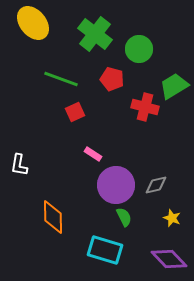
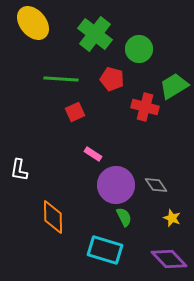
green line: rotated 16 degrees counterclockwise
white L-shape: moved 5 px down
gray diamond: rotated 70 degrees clockwise
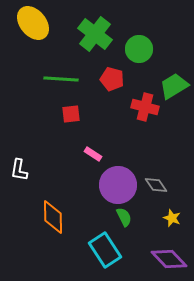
red square: moved 4 px left, 2 px down; rotated 18 degrees clockwise
purple circle: moved 2 px right
cyan rectangle: rotated 40 degrees clockwise
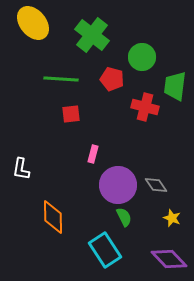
green cross: moved 3 px left, 1 px down
green circle: moved 3 px right, 8 px down
green trapezoid: moved 1 px right; rotated 52 degrees counterclockwise
pink rectangle: rotated 72 degrees clockwise
white L-shape: moved 2 px right, 1 px up
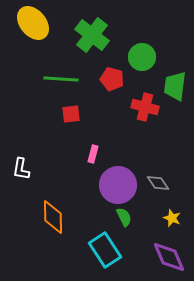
gray diamond: moved 2 px right, 2 px up
purple diamond: moved 2 px up; rotated 21 degrees clockwise
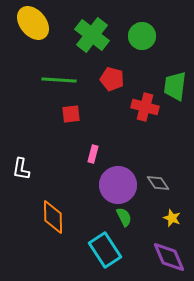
green circle: moved 21 px up
green line: moved 2 px left, 1 px down
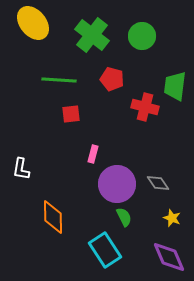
purple circle: moved 1 px left, 1 px up
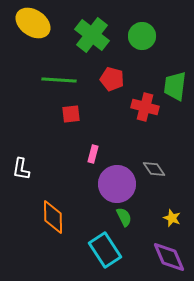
yellow ellipse: rotated 16 degrees counterclockwise
gray diamond: moved 4 px left, 14 px up
